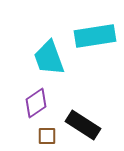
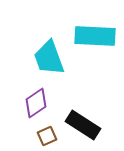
cyan rectangle: rotated 12 degrees clockwise
brown square: rotated 24 degrees counterclockwise
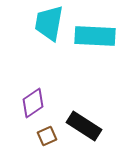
cyan trapezoid: moved 35 px up; rotated 30 degrees clockwise
purple diamond: moved 3 px left
black rectangle: moved 1 px right, 1 px down
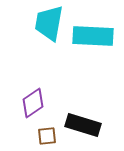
cyan rectangle: moved 2 px left
black rectangle: moved 1 px left, 1 px up; rotated 16 degrees counterclockwise
brown square: rotated 18 degrees clockwise
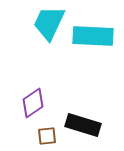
cyan trapezoid: rotated 15 degrees clockwise
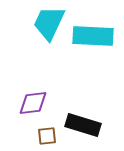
purple diamond: rotated 28 degrees clockwise
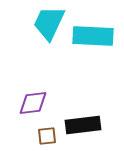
black rectangle: rotated 24 degrees counterclockwise
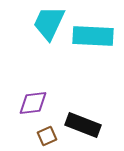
black rectangle: rotated 28 degrees clockwise
brown square: rotated 18 degrees counterclockwise
